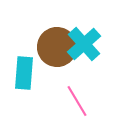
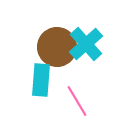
cyan cross: moved 2 px right
cyan rectangle: moved 17 px right, 7 px down
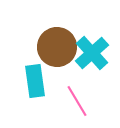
cyan cross: moved 6 px right, 9 px down
cyan rectangle: moved 6 px left, 1 px down; rotated 12 degrees counterclockwise
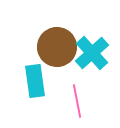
pink line: rotated 20 degrees clockwise
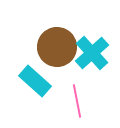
cyan rectangle: rotated 40 degrees counterclockwise
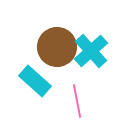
cyan cross: moved 1 px left, 2 px up
